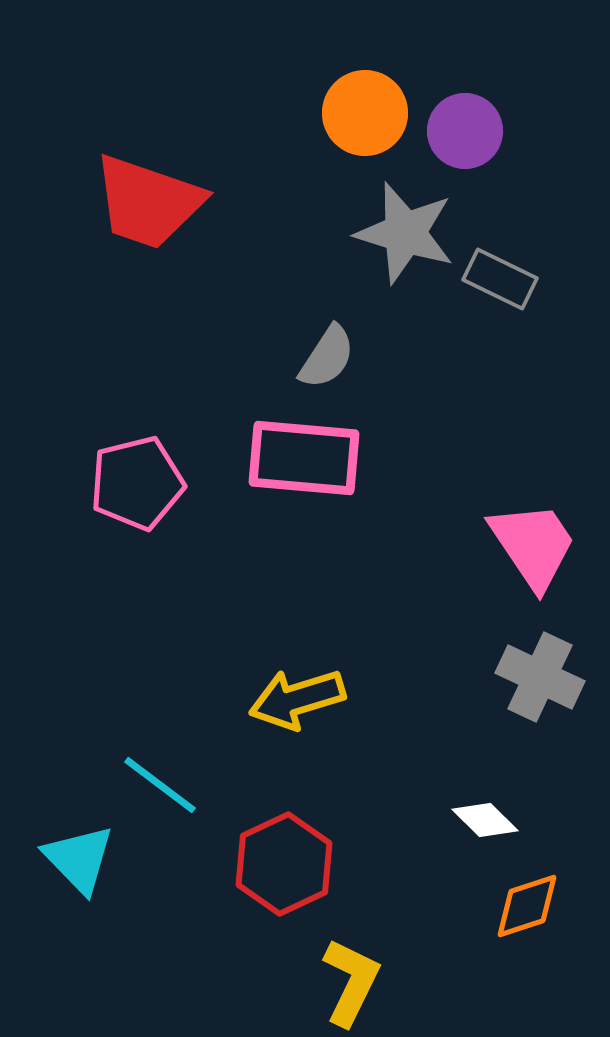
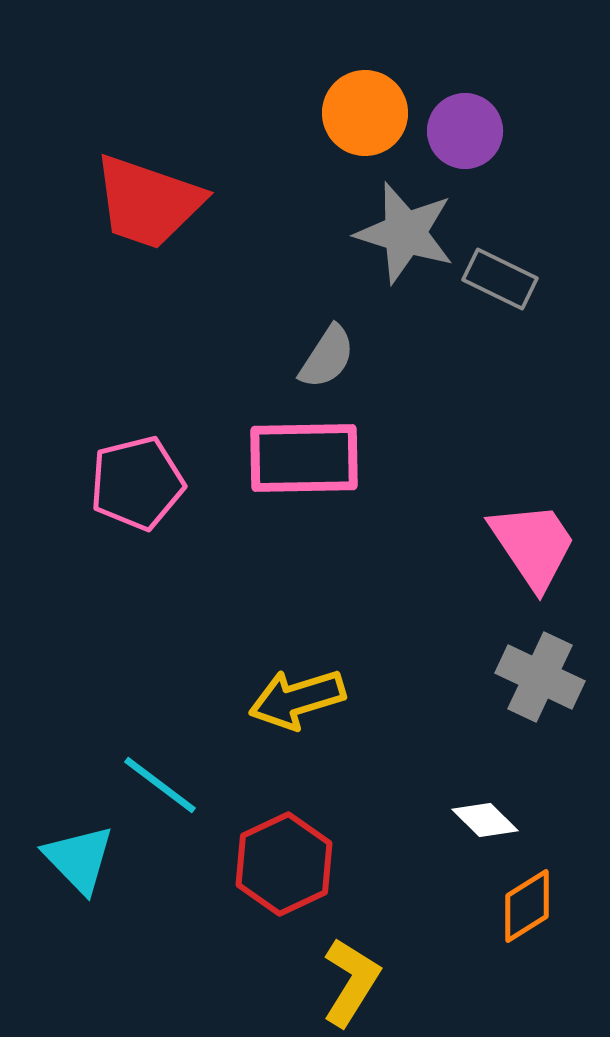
pink rectangle: rotated 6 degrees counterclockwise
orange diamond: rotated 14 degrees counterclockwise
yellow L-shape: rotated 6 degrees clockwise
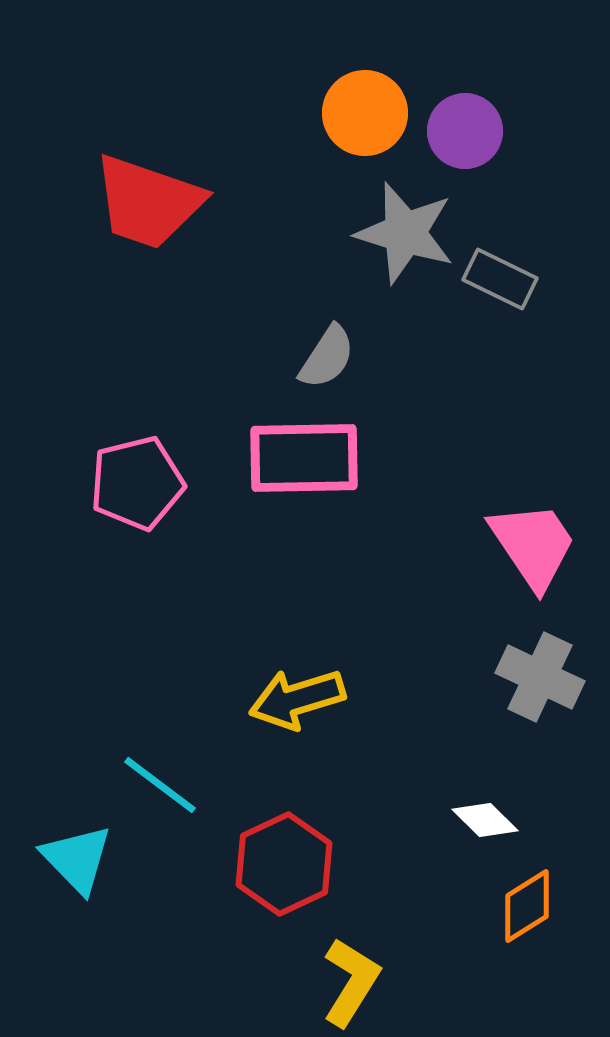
cyan triangle: moved 2 px left
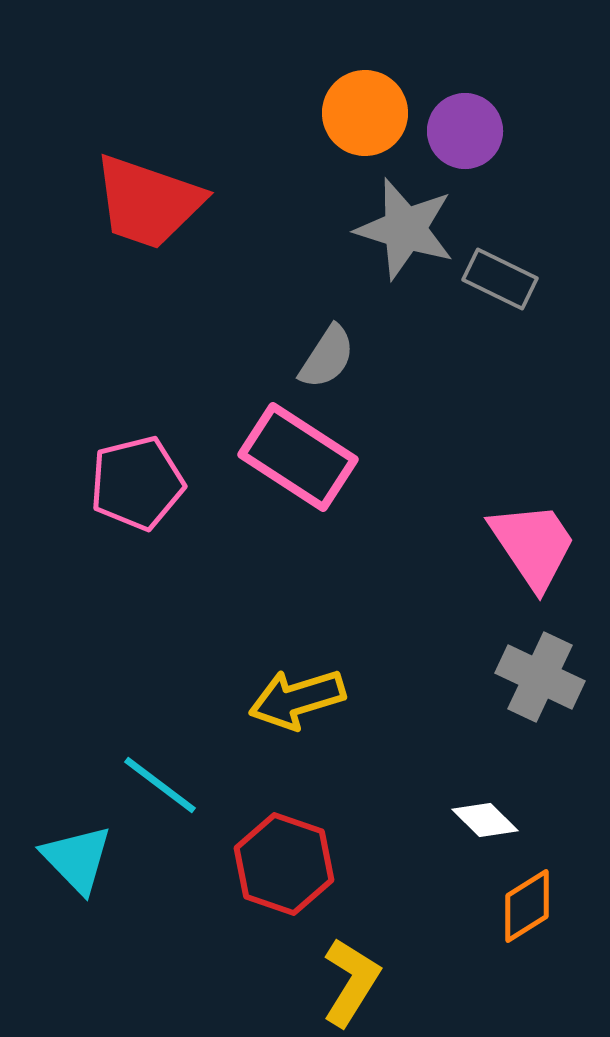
gray star: moved 4 px up
pink rectangle: moved 6 px left, 1 px up; rotated 34 degrees clockwise
red hexagon: rotated 16 degrees counterclockwise
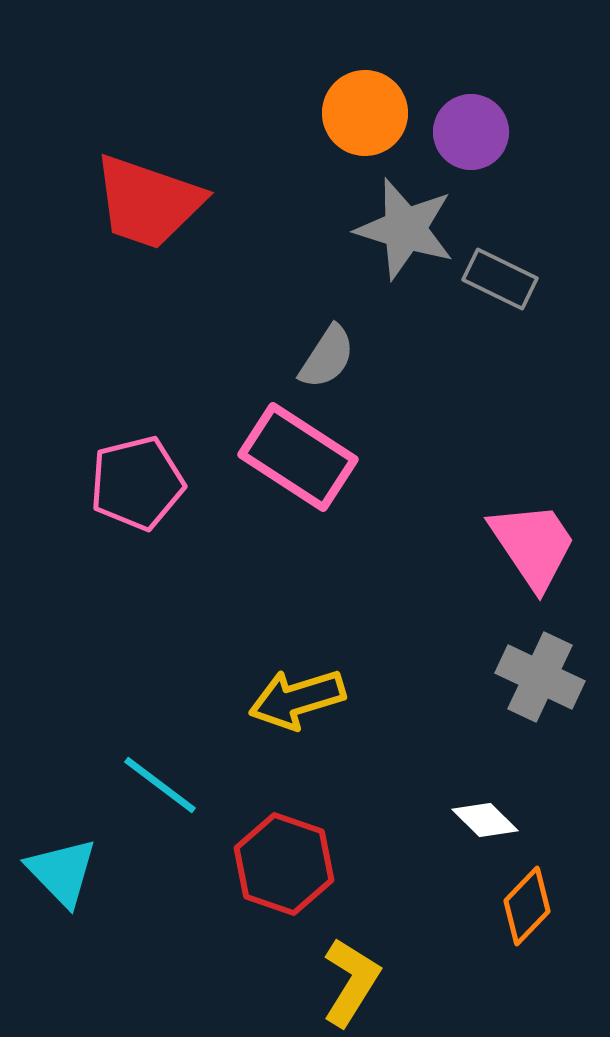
purple circle: moved 6 px right, 1 px down
cyan triangle: moved 15 px left, 13 px down
orange diamond: rotated 14 degrees counterclockwise
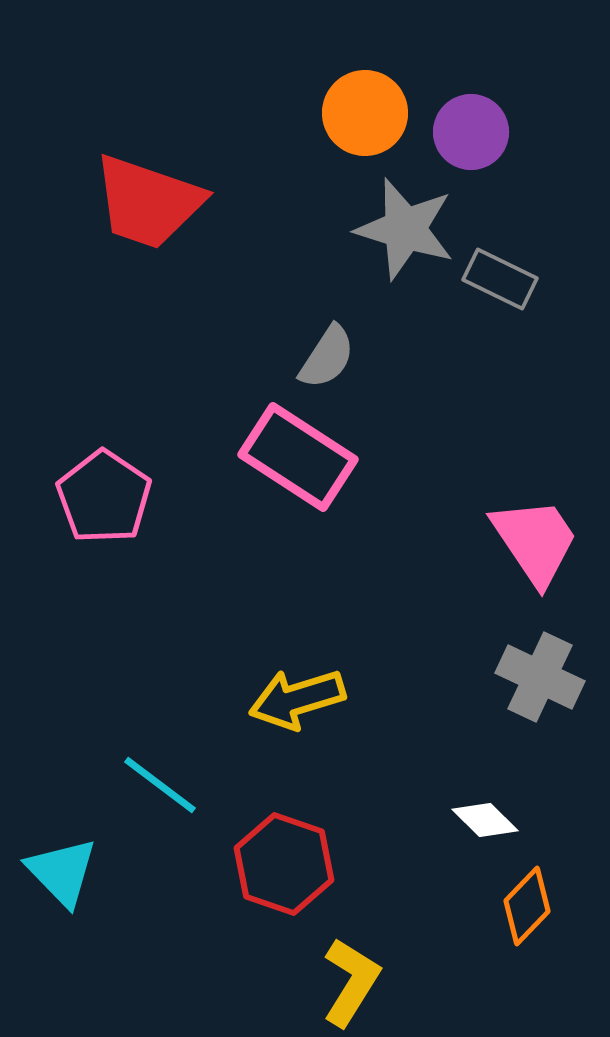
pink pentagon: moved 33 px left, 14 px down; rotated 24 degrees counterclockwise
pink trapezoid: moved 2 px right, 4 px up
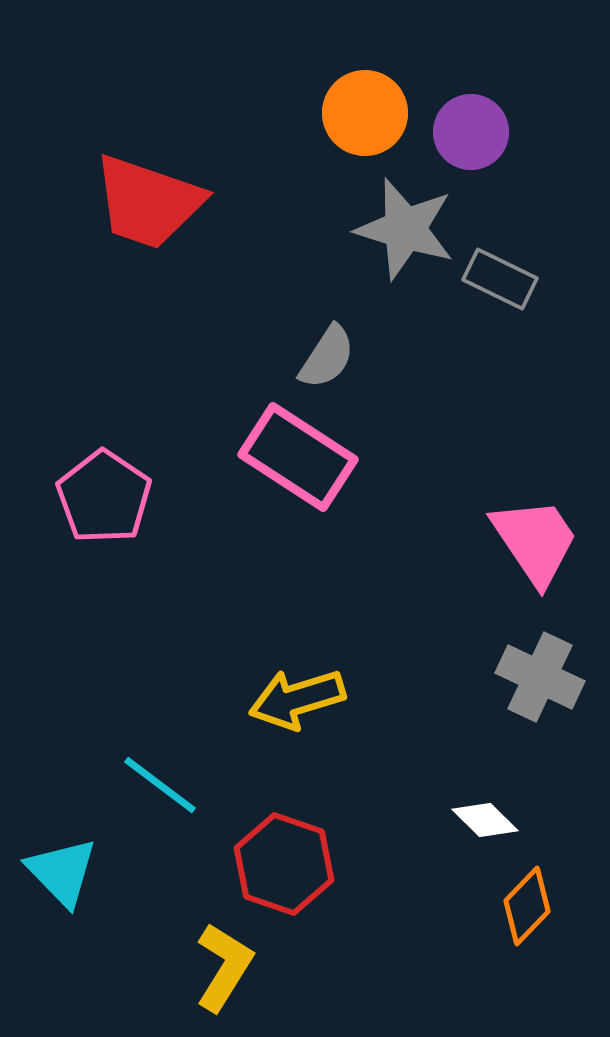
yellow L-shape: moved 127 px left, 15 px up
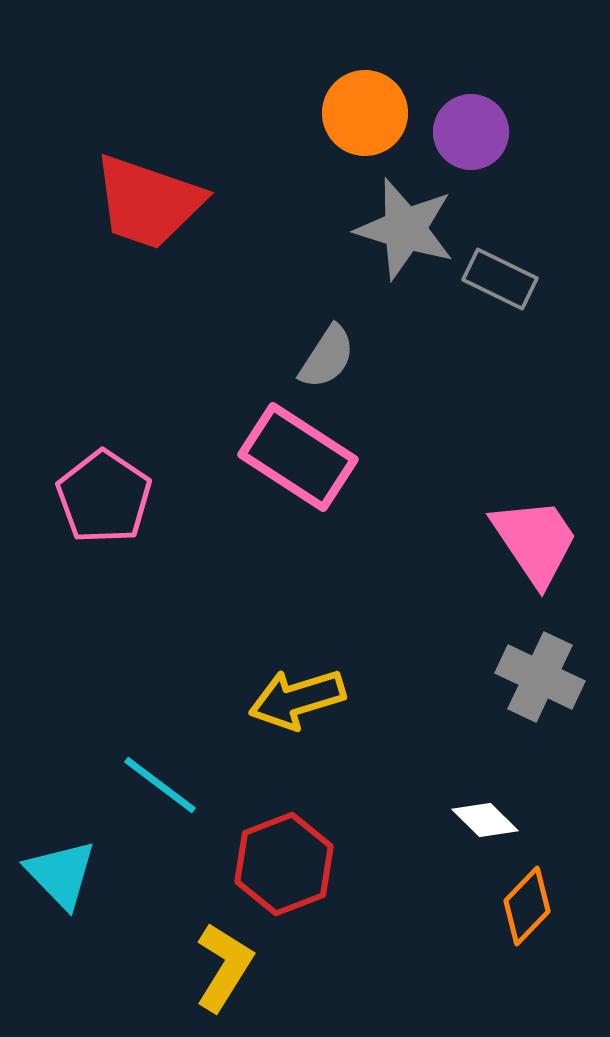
red hexagon: rotated 20 degrees clockwise
cyan triangle: moved 1 px left, 2 px down
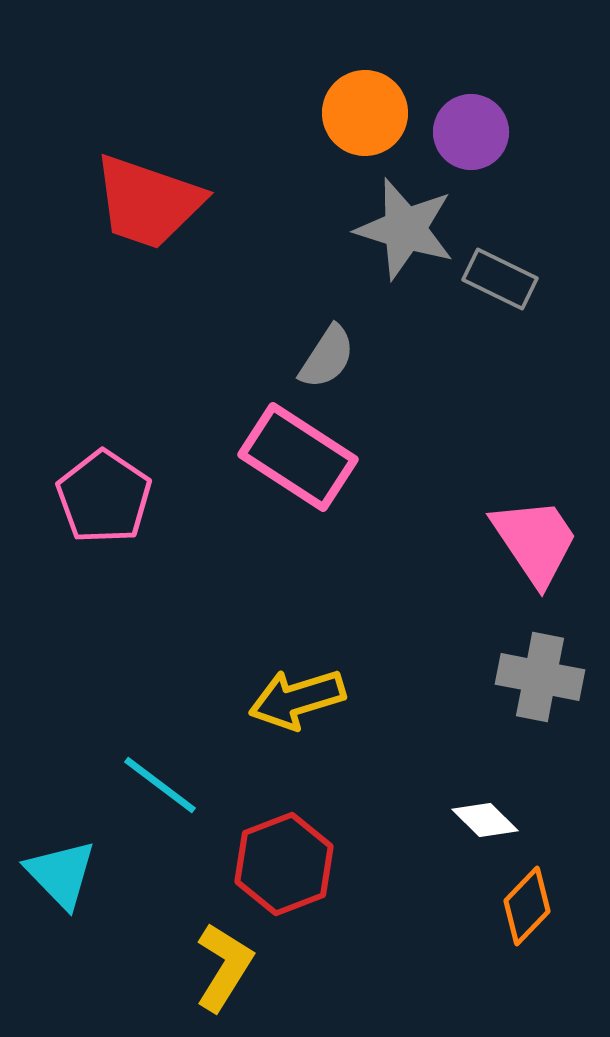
gray cross: rotated 14 degrees counterclockwise
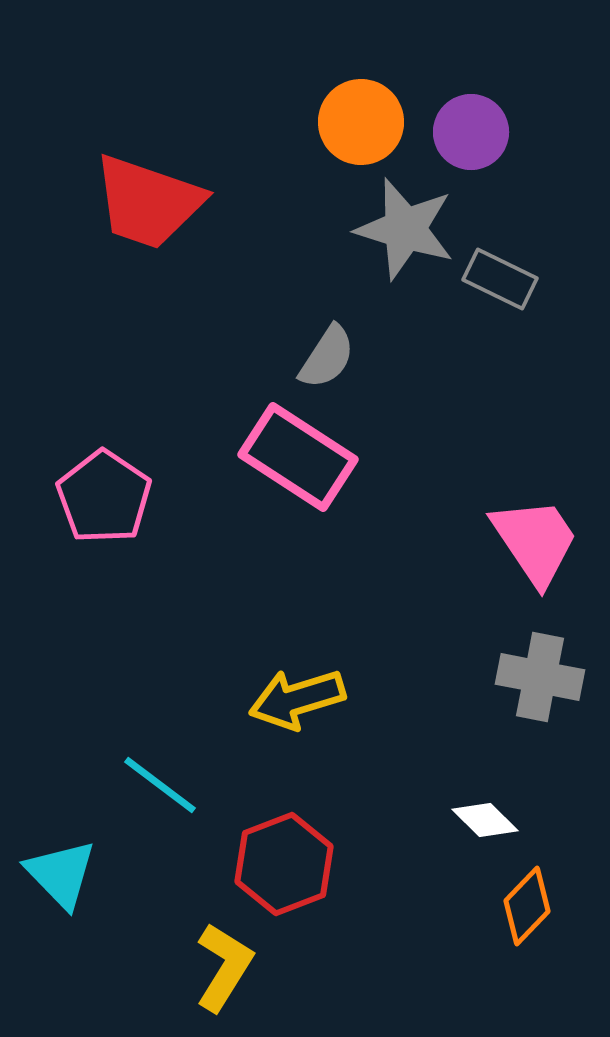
orange circle: moved 4 px left, 9 px down
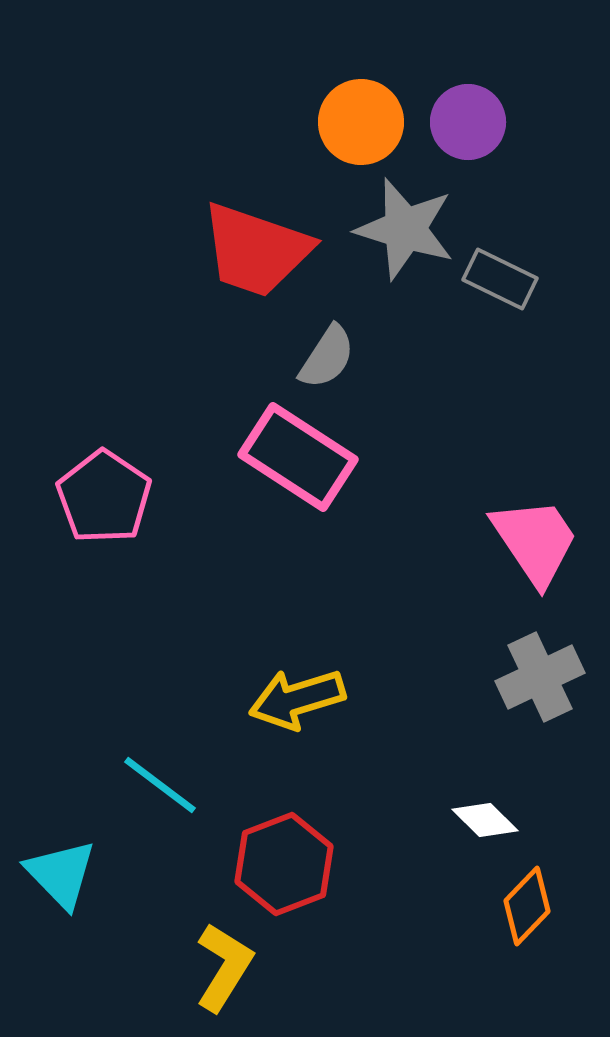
purple circle: moved 3 px left, 10 px up
red trapezoid: moved 108 px right, 48 px down
gray cross: rotated 36 degrees counterclockwise
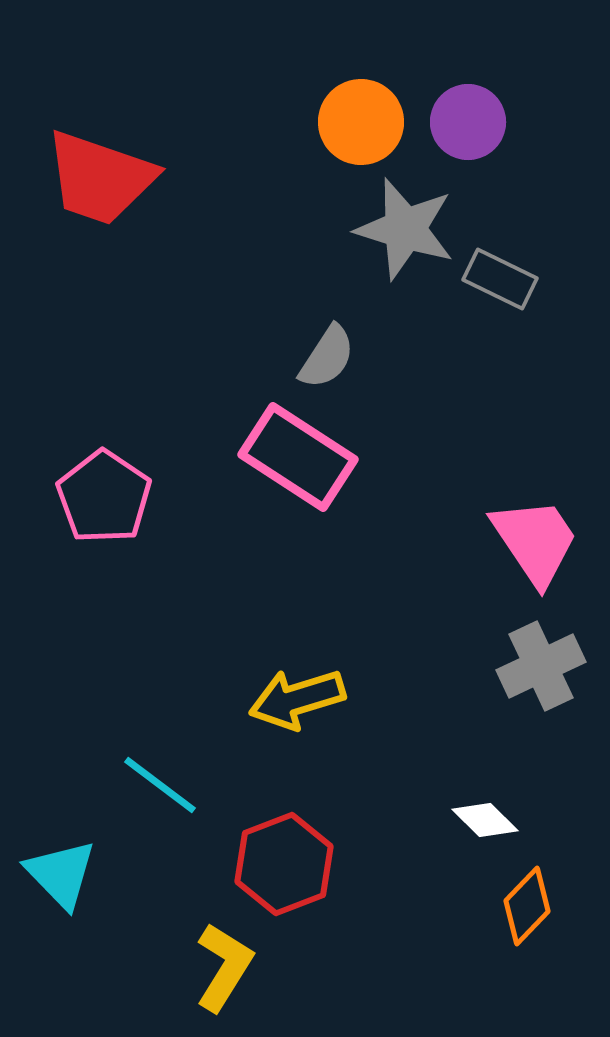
red trapezoid: moved 156 px left, 72 px up
gray cross: moved 1 px right, 11 px up
